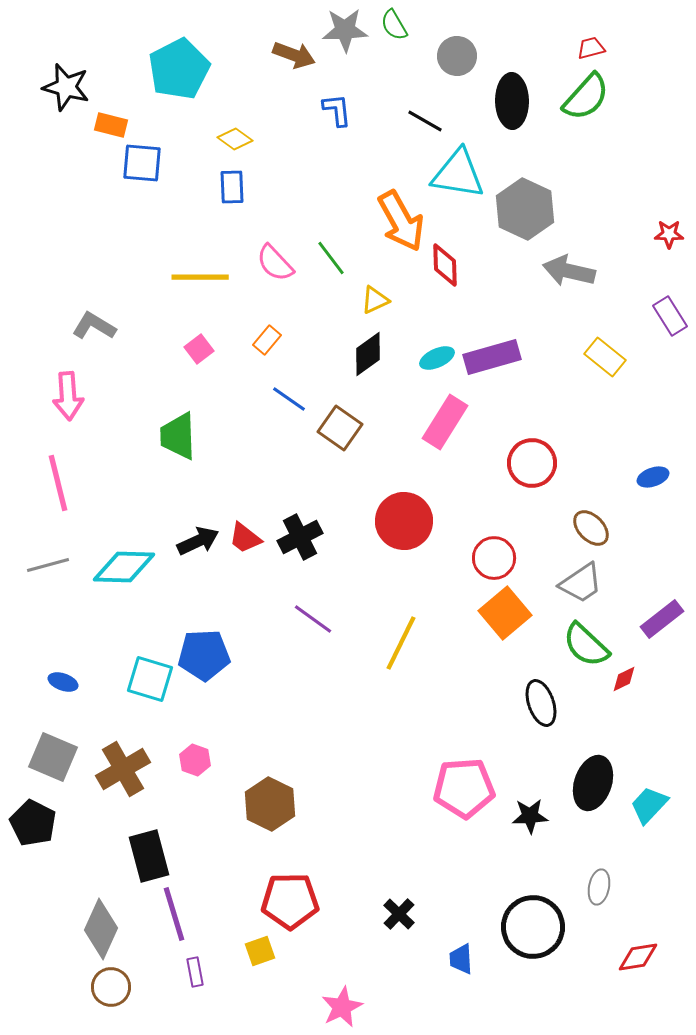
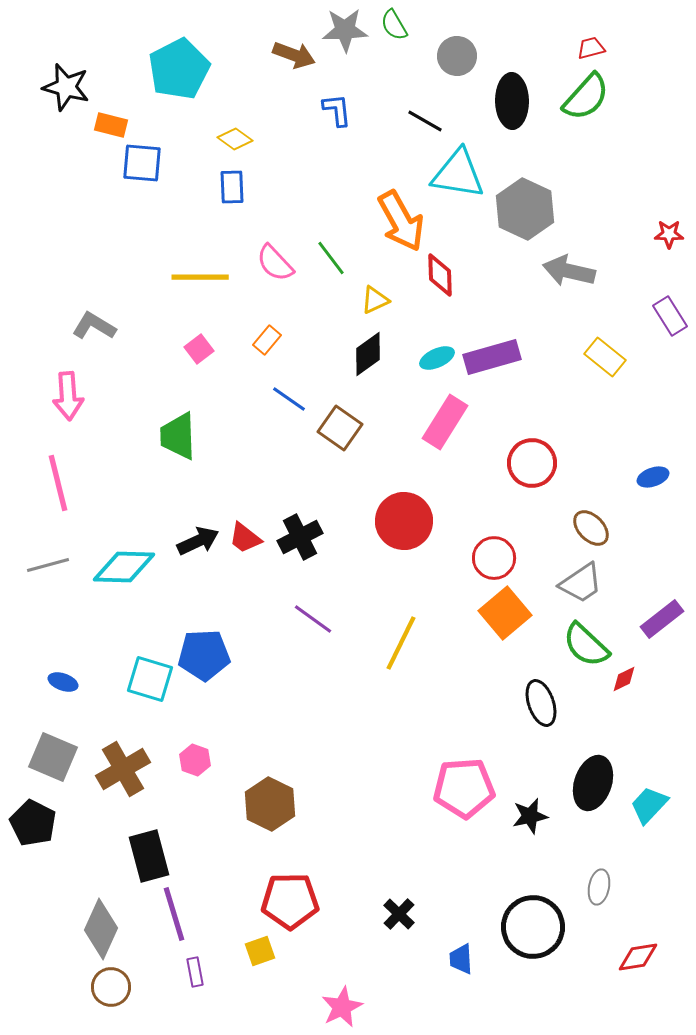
red diamond at (445, 265): moved 5 px left, 10 px down
black star at (530, 816): rotated 9 degrees counterclockwise
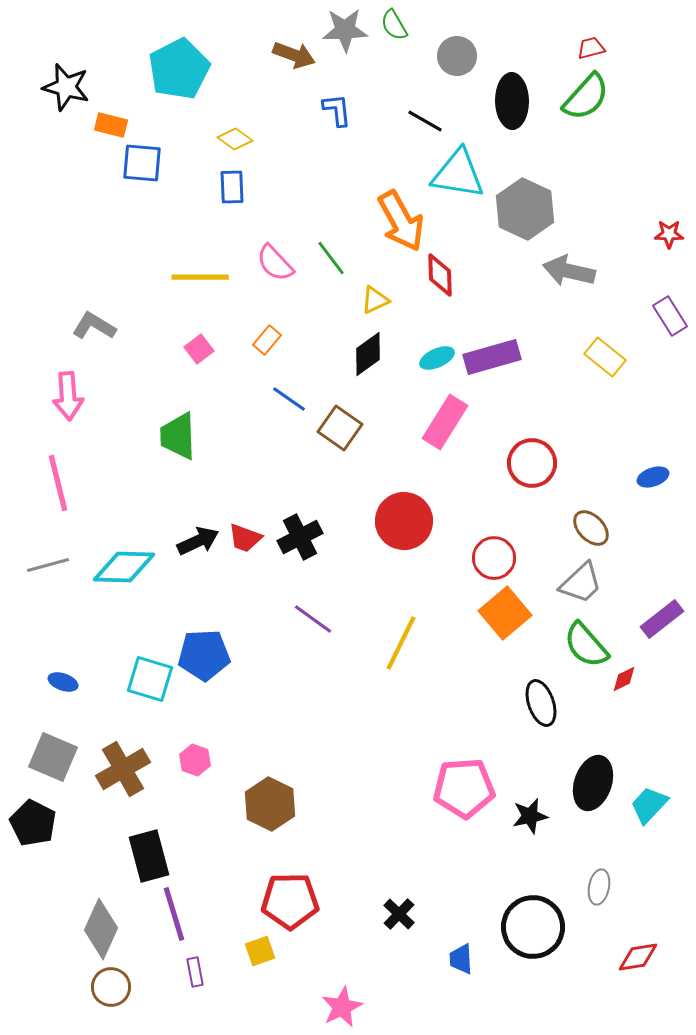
red trapezoid at (245, 538): rotated 18 degrees counterclockwise
gray trapezoid at (581, 583): rotated 9 degrees counterclockwise
green semicircle at (586, 645): rotated 6 degrees clockwise
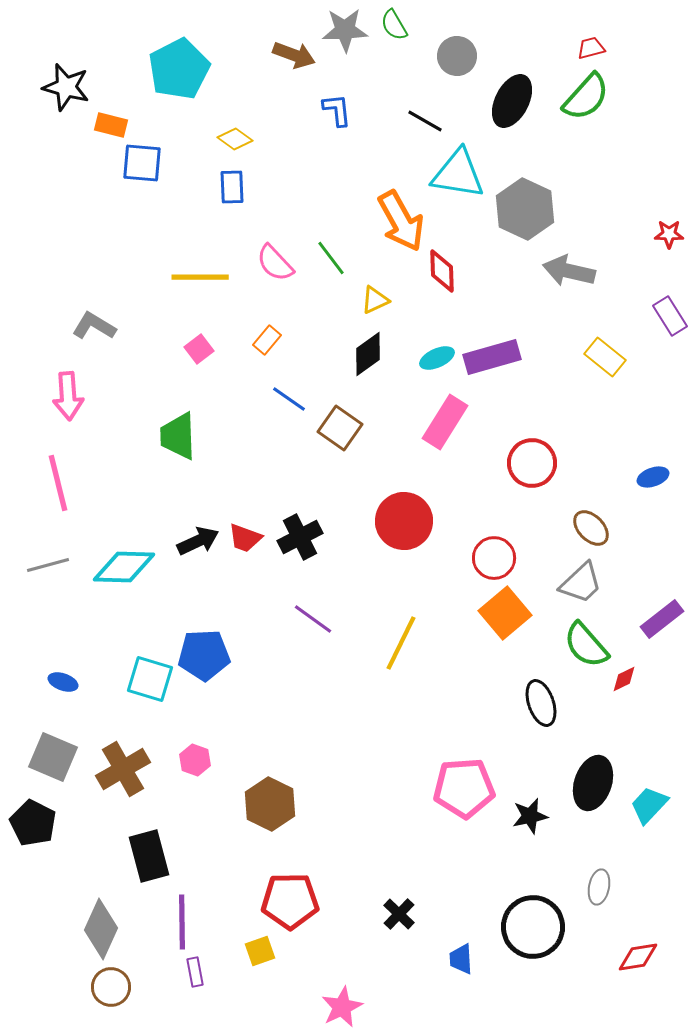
black ellipse at (512, 101): rotated 28 degrees clockwise
red diamond at (440, 275): moved 2 px right, 4 px up
purple line at (174, 914): moved 8 px right, 8 px down; rotated 16 degrees clockwise
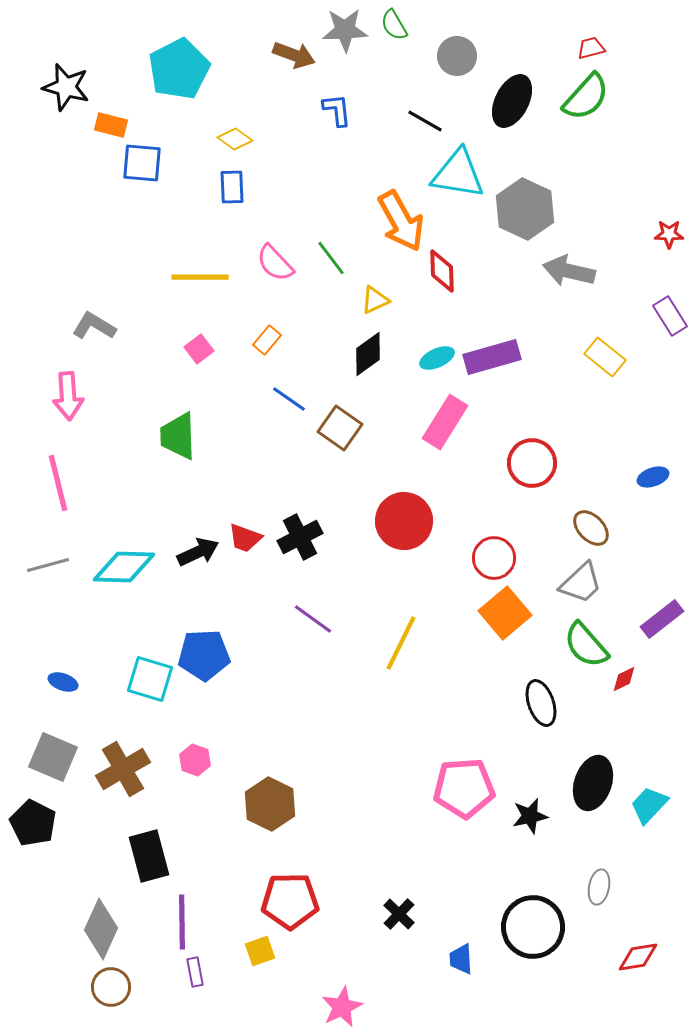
black arrow at (198, 541): moved 11 px down
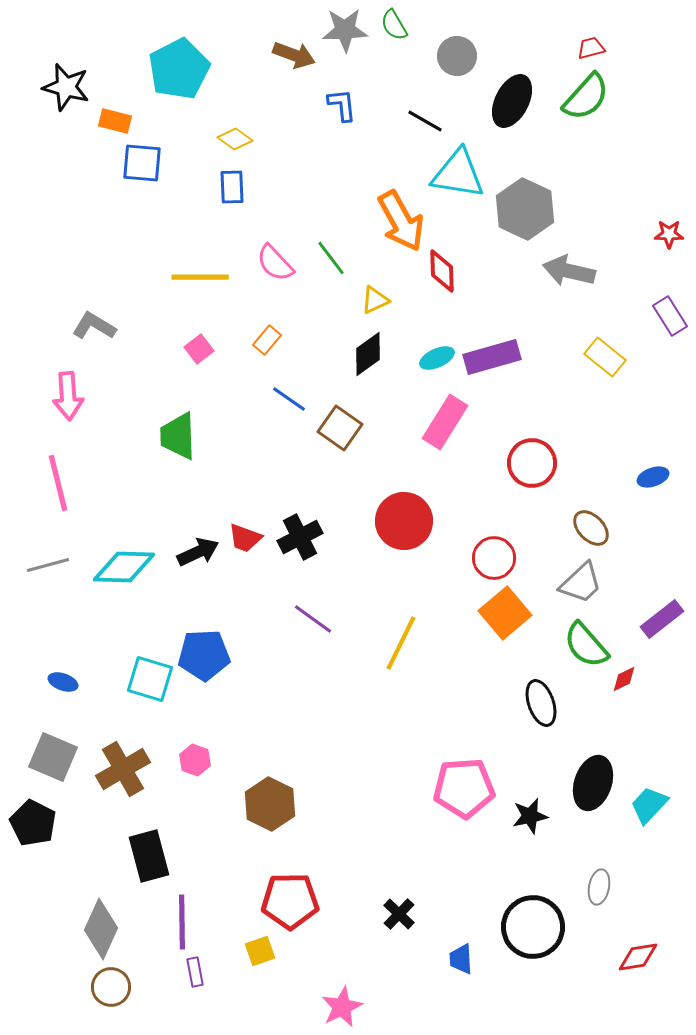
blue L-shape at (337, 110): moved 5 px right, 5 px up
orange rectangle at (111, 125): moved 4 px right, 4 px up
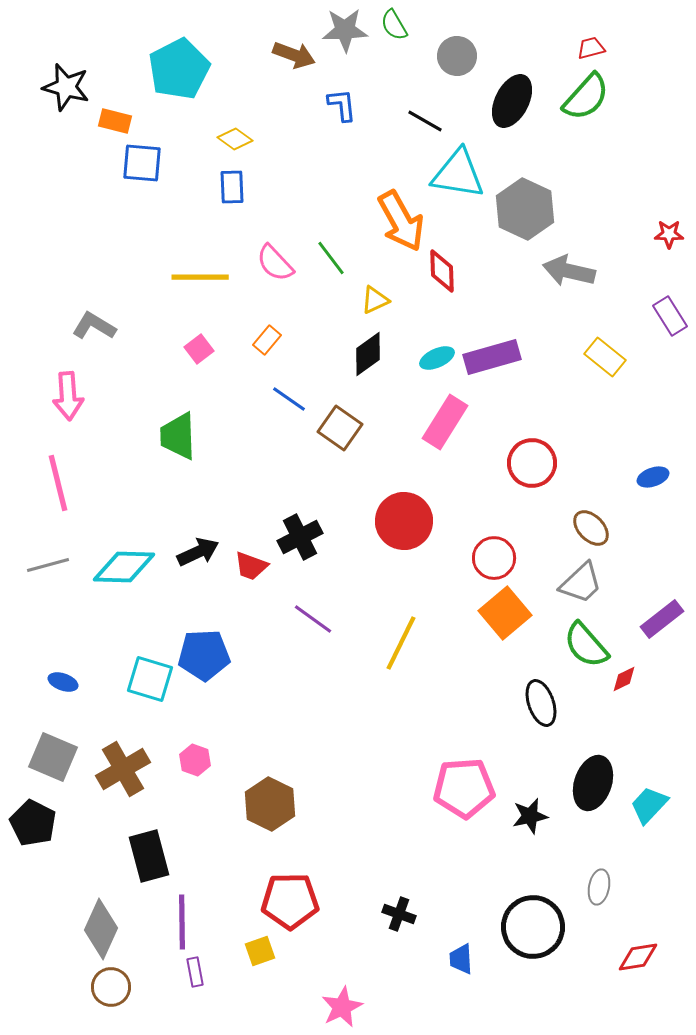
red trapezoid at (245, 538): moved 6 px right, 28 px down
black cross at (399, 914): rotated 24 degrees counterclockwise
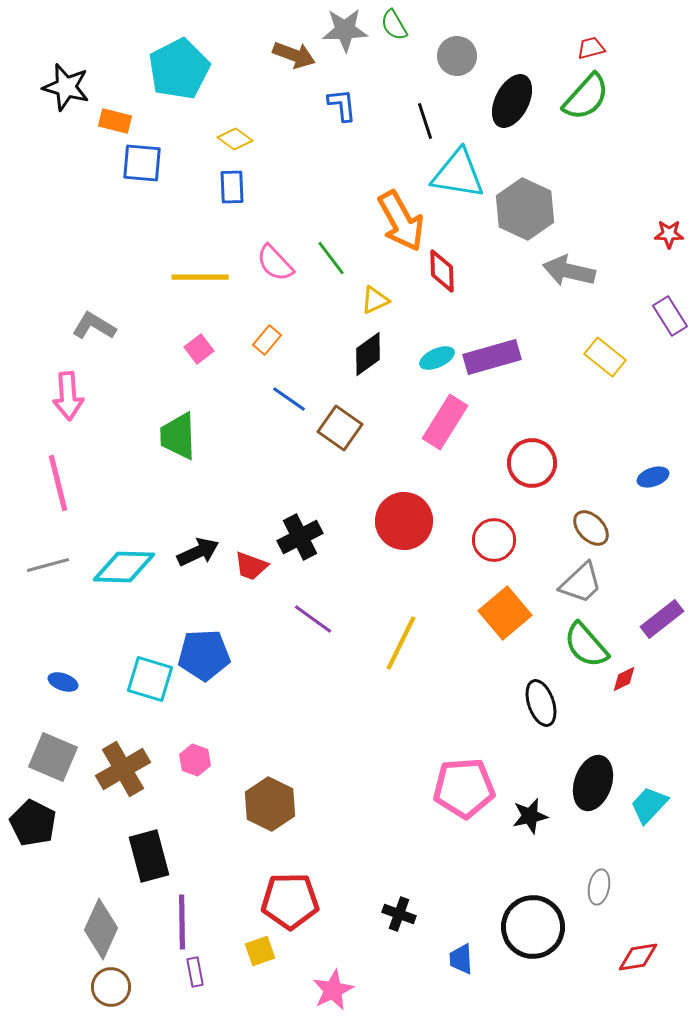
black line at (425, 121): rotated 42 degrees clockwise
red circle at (494, 558): moved 18 px up
pink star at (342, 1007): moved 9 px left, 17 px up
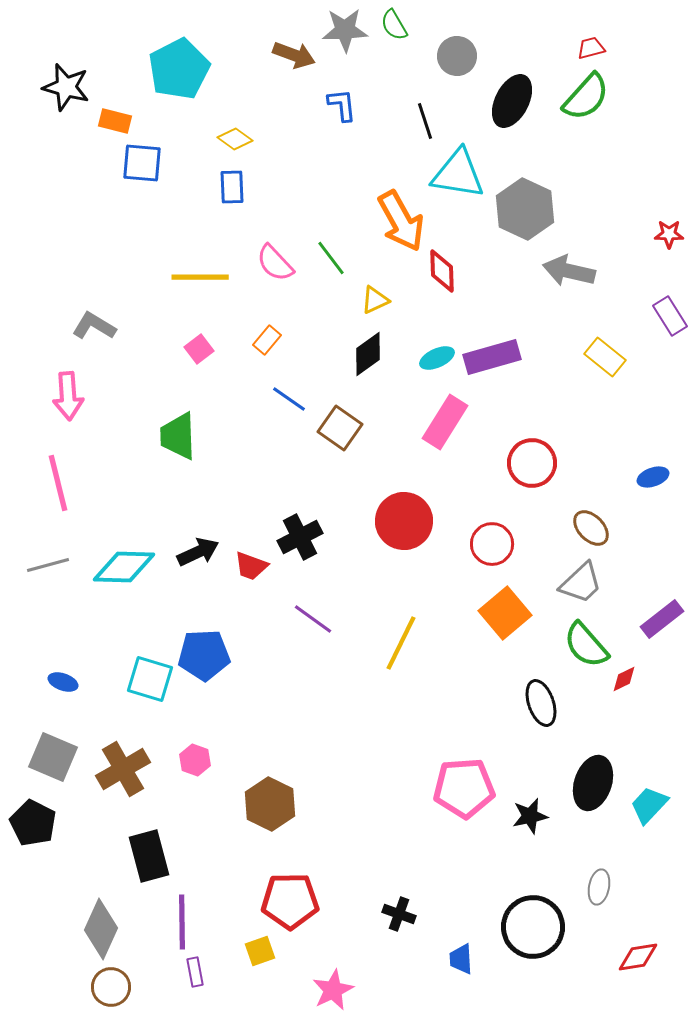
red circle at (494, 540): moved 2 px left, 4 px down
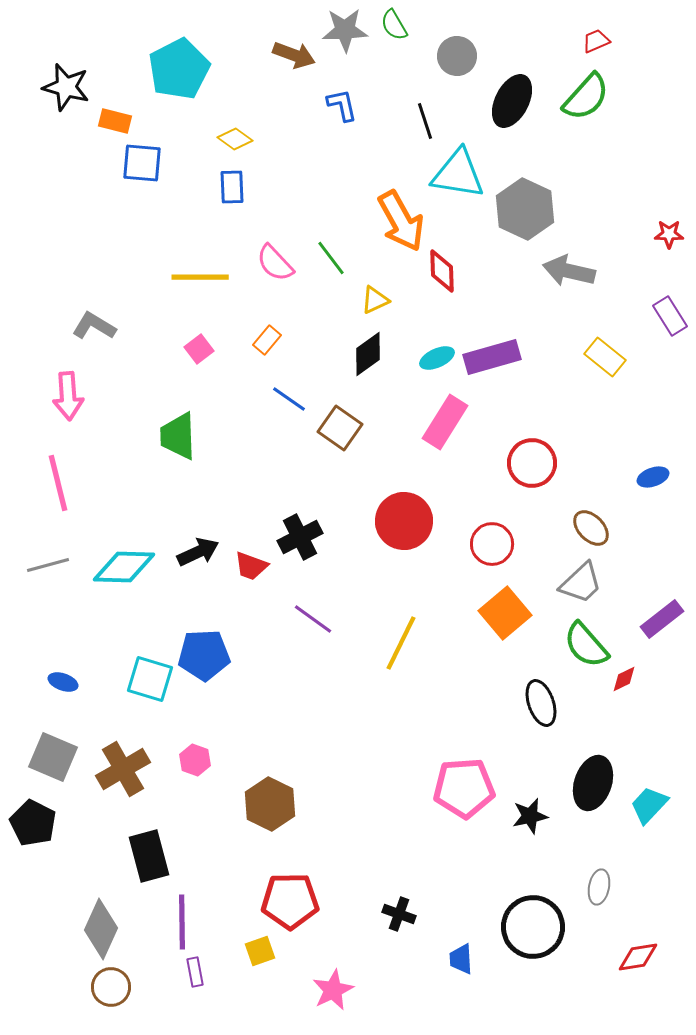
red trapezoid at (591, 48): moved 5 px right, 7 px up; rotated 8 degrees counterclockwise
blue L-shape at (342, 105): rotated 6 degrees counterclockwise
